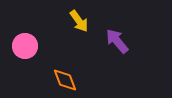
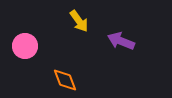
purple arrow: moved 4 px right; rotated 28 degrees counterclockwise
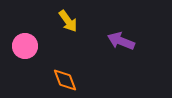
yellow arrow: moved 11 px left
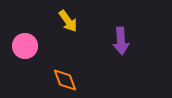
purple arrow: rotated 116 degrees counterclockwise
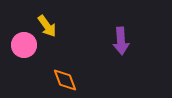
yellow arrow: moved 21 px left, 5 px down
pink circle: moved 1 px left, 1 px up
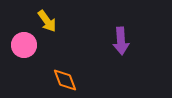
yellow arrow: moved 5 px up
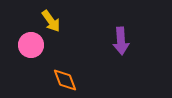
yellow arrow: moved 4 px right
pink circle: moved 7 px right
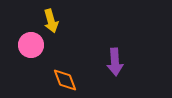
yellow arrow: rotated 20 degrees clockwise
purple arrow: moved 6 px left, 21 px down
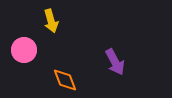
pink circle: moved 7 px left, 5 px down
purple arrow: rotated 24 degrees counterclockwise
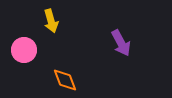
purple arrow: moved 6 px right, 19 px up
